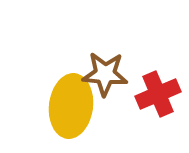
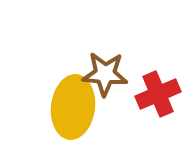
yellow ellipse: moved 2 px right, 1 px down
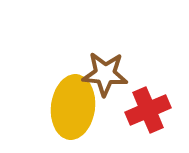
red cross: moved 10 px left, 16 px down
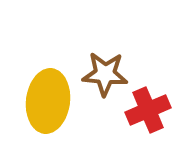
yellow ellipse: moved 25 px left, 6 px up
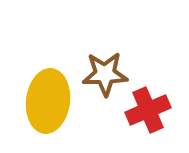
brown star: rotated 6 degrees counterclockwise
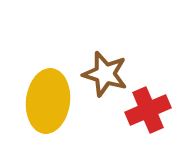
brown star: rotated 18 degrees clockwise
